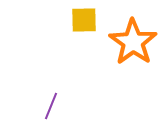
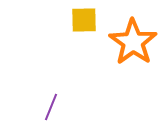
purple line: moved 1 px down
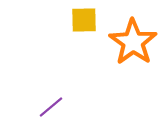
purple line: rotated 28 degrees clockwise
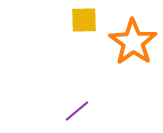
purple line: moved 26 px right, 4 px down
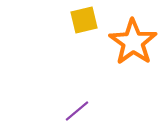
yellow square: rotated 12 degrees counterclockwise
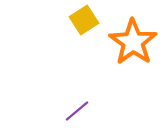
yellow square: rotated 20 degrees counterclockwise
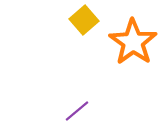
yellow square: rotated 8 degrees counterclockwise
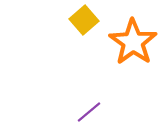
purple line: moved 12 px right, 1 px down
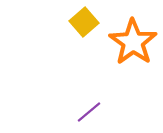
yellow square: moved 2 px down
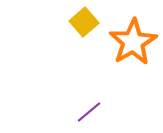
orange star: rotated 6 degrees clockwise
